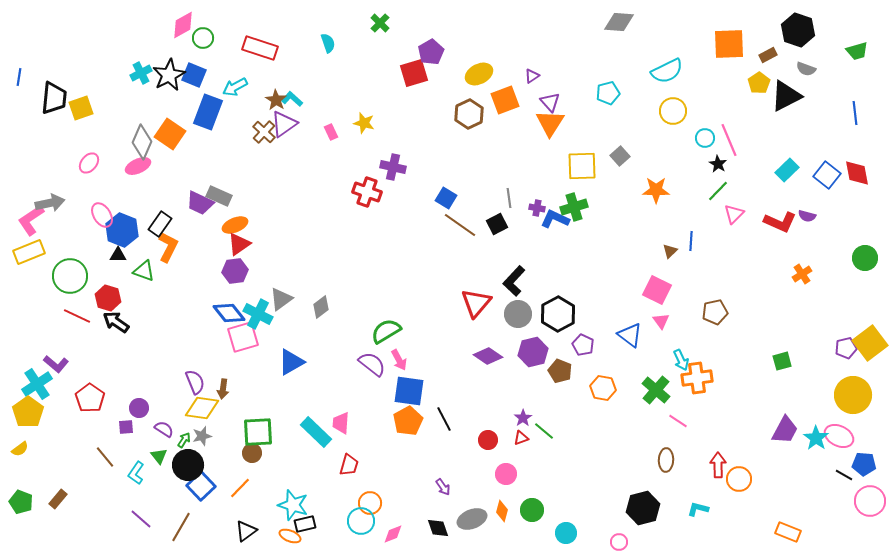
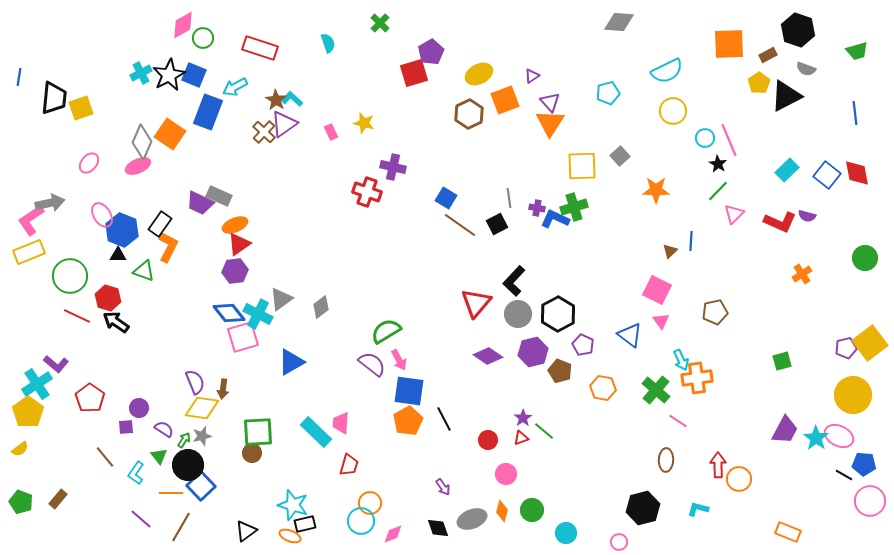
orange line at (240, 488): moved 69 px left, 5 px down; rotated 45 degrees clockwise
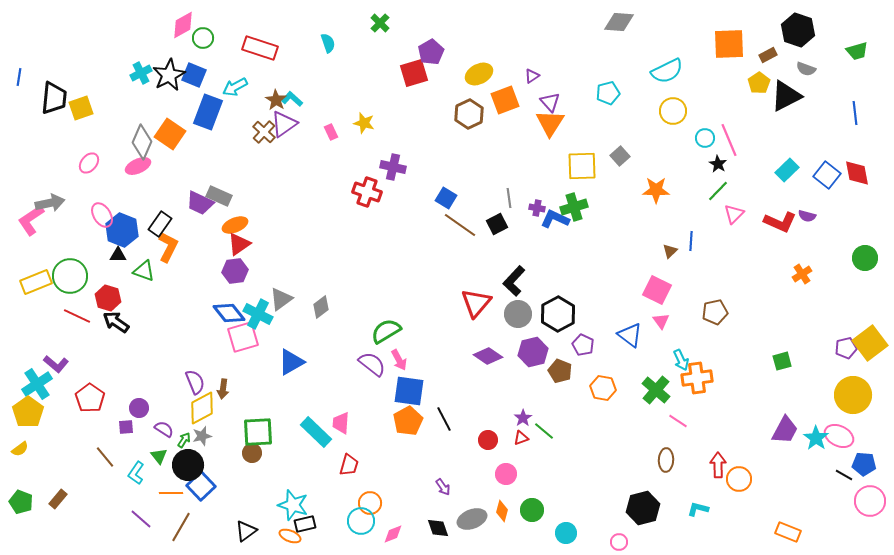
yellow rectangle at (29, 252): moved 7 px right, 30 px down
yellow diamond at (202, 408): rotated 36 degrees counterclockwise
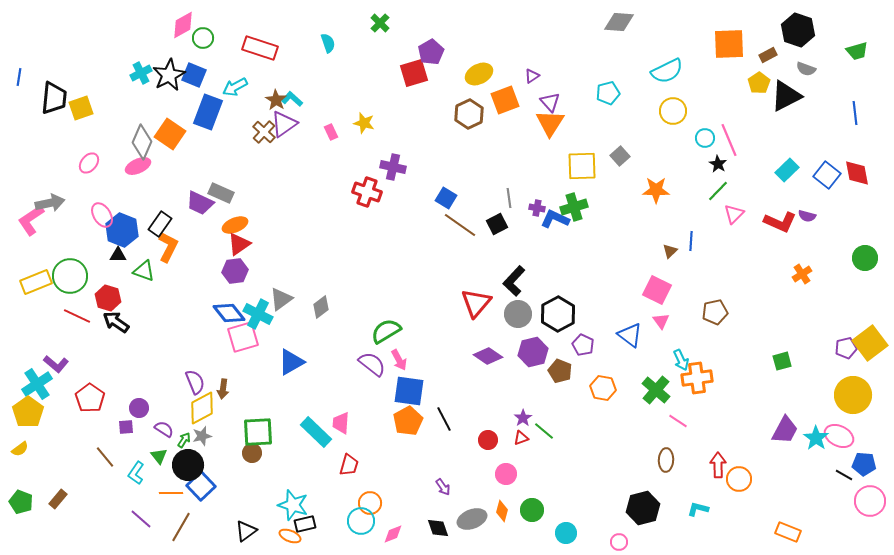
gray rectangle at (219, 196): moved 2 px right, 3 px up
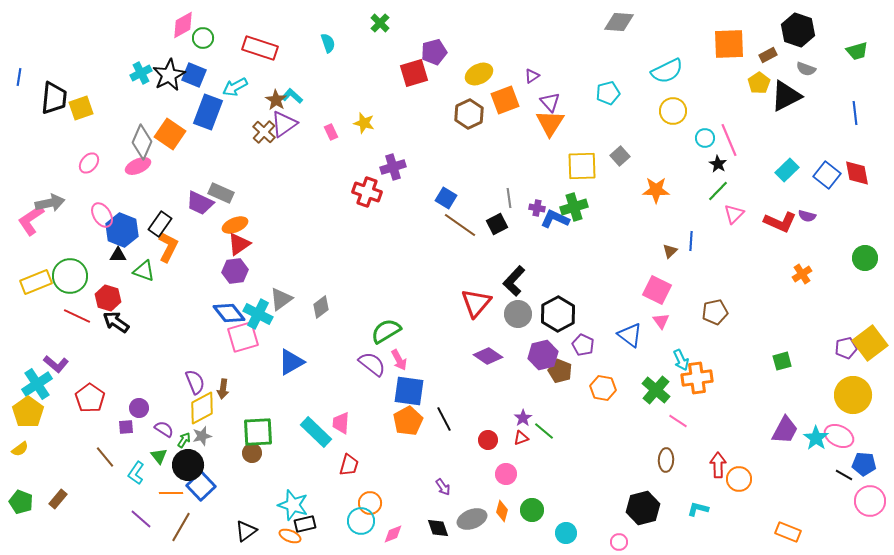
purple pentagon at (431, 52): moved 3 px right; rotated 15 degrees clockwise
cyan L-shape at (292, 99): moved 3 px up
purple cross at (393, 167): rotated 30 degrees counterclockwise
purple hexagon at (533, 352): moved 10 px right, 3 px down
